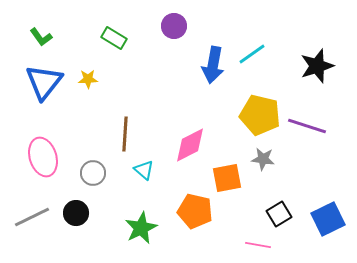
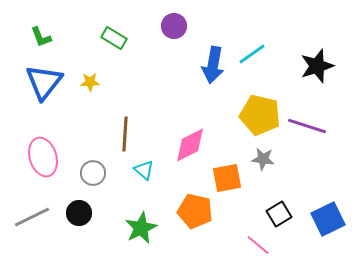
green L-shape: rotated 15 degrees clockwise
yellow star: moved 2 px right, 3 px down
black circle: moved 3 px right
pink line: rotated 30 degrees clockwise
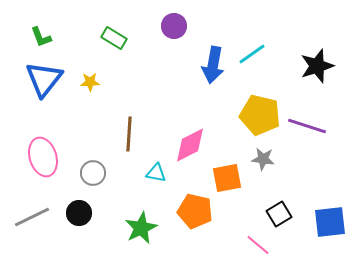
blue triangle: moved 3 px up
brown line: moved 4 px right
cyan triangle: moved 12 px right, 3 px down; rotated 30 degrees counterclockwise
blue square: moved 2 px right, 3 px down; rotated 20 degrees clockwise
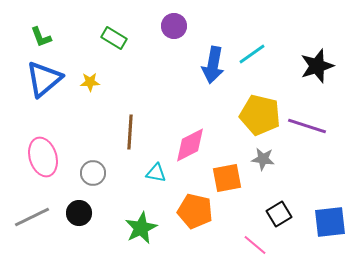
blue triangle: rotated 12 degrees clockwise
brown line: moved 1 px right, 2 px up
pink line: moved 3 px left
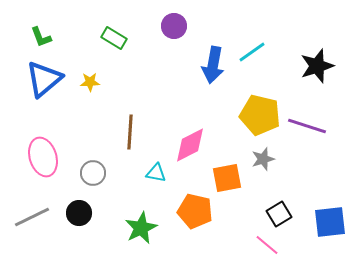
cyan line: moved 2 px up
gray star: rotated 25 degrees counterclockwise
pink line: moved 12 px right
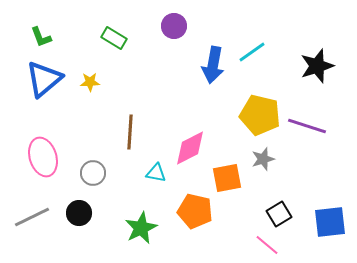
pink diamond: moved 3 px down
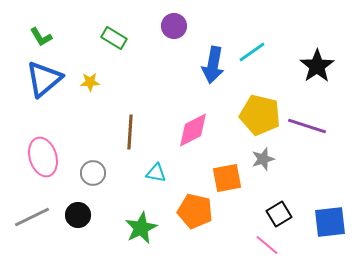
green L-shape: rotated 10 degrees counterclockwise
black star: rotated 16 degrees counterclockwise
pink diamond: moved 3 px right, 18 px up
black circle: moved 1 px left, 2 px down
